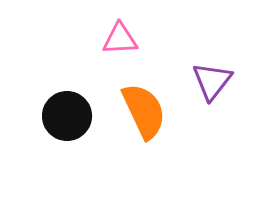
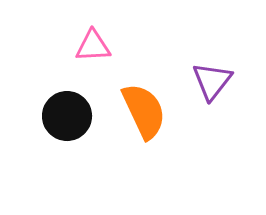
pink triangle: moved 27 px left, 7 px down
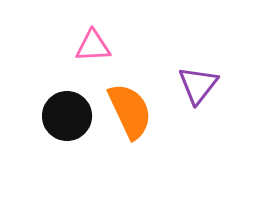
purple triangle: moved 14 px left, 4 px down
orange semicircle: moved 14 px left
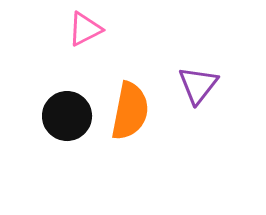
pink triangle: moved 8 px left, 17 px up; rotated 24 degrees counterclockwise
orange semicircle: rotated 36 degrees clockwise
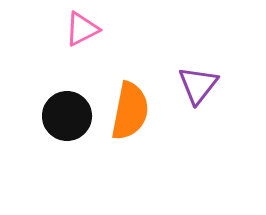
pink triangle: moved 3 px left
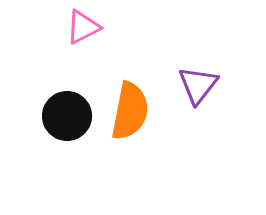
pink triangle: moved 1 px right, 2 px up
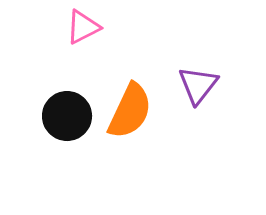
orange semicircle: rotated 14 degrees clockwise
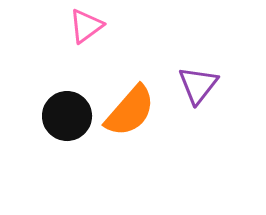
pink triangle: moved 3 px right, 1 px up; rotated 9 degrees counterclockwise
orange semicircle: rotated 16 degrees clockwise
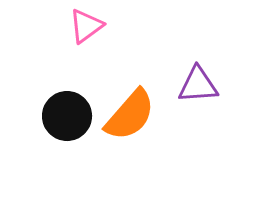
purple triangle: rotated 48 degrees clockwise
orange semicircle: moved 4 px down
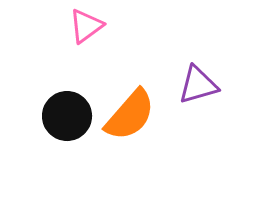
purple triangle: rotated 12 degrees counterclockwise
